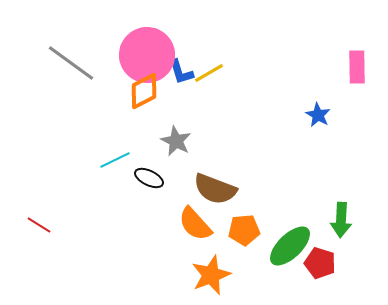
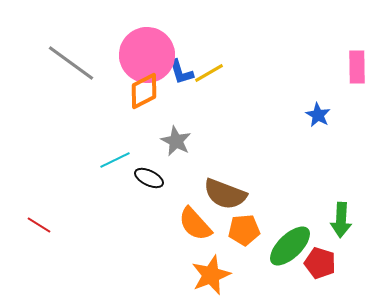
brown semicircle: moved 10 px right, 5 px down
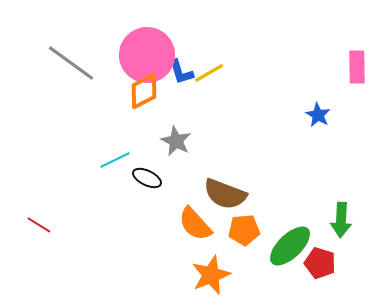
black ellipse: moved 2 px left
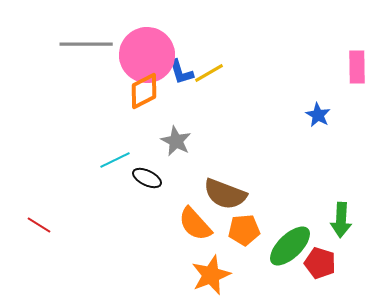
gray line: moved 15 px right, 19 px up; rotated 36 degrees counterclockwise
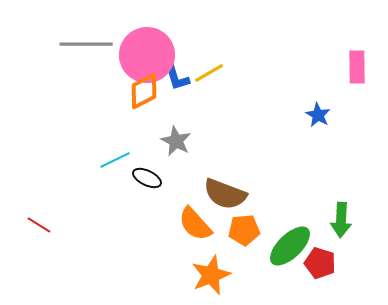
blue L-shape: moved 4 px left, 6 px down
